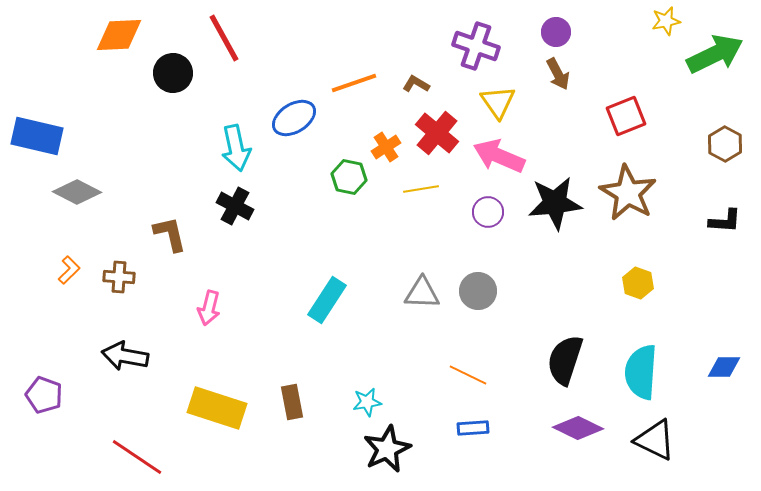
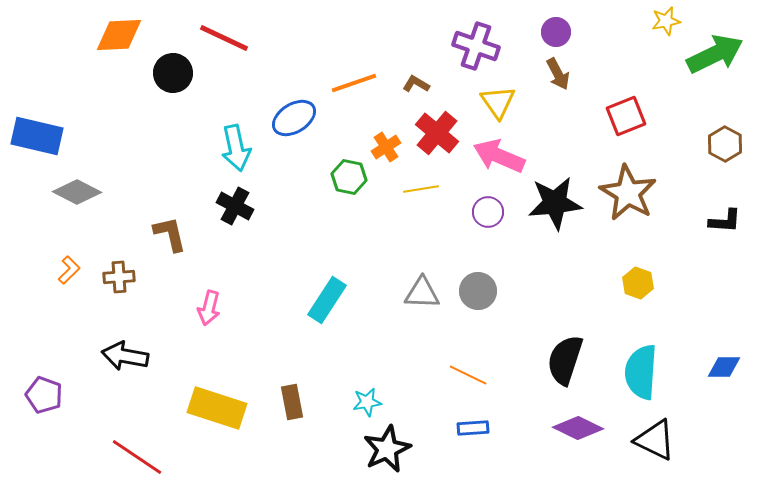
red line at (224, 38): rotated 36 degrees counterclockwise
brown cross at (119, 277): rotated 8 degrees counterclockwise
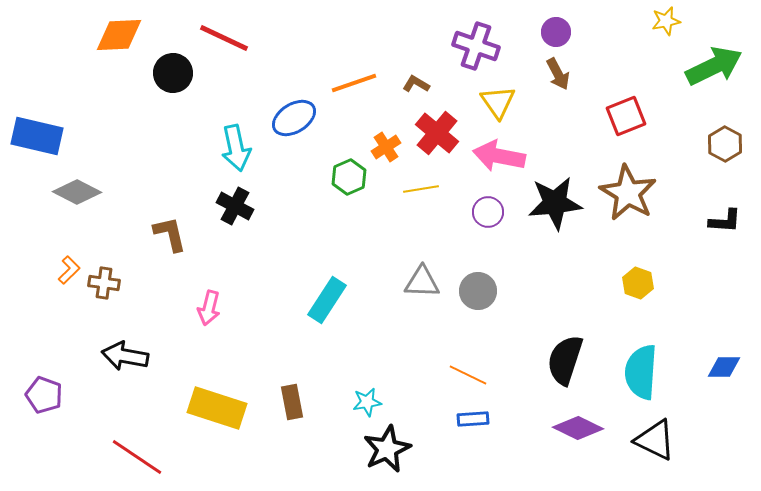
green arrow at (715, 54): moved 1 px left, 12 px down
pink arrow at (499, 156): rotated 12 degrees counterclockwise
green hexagon at (349, 177): rotated 24 degrees clockwise
brown cross at (119, 277): moved 15 px left, 6 px down; rotated 12 degrees clockwise
gray triangle at (422, 293): moved 11 px up
blue rectangle at (473, 428): moved 9 px up
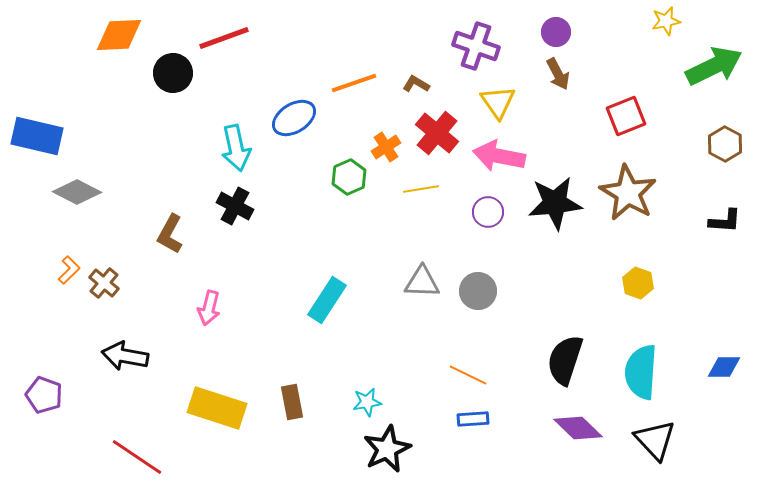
red line at (224, 38): rotated 45 degrees counterclockwise
brown L-shape at (170, 234): rotated 138 degrees counterclockwise
brown cross at (104, 283): rotated 32 degrees clockwise
purple diamond at (578, 428): rotated 18 degrees clockwise
black triangle at (655, 440): rotated 21 degrees clockwise
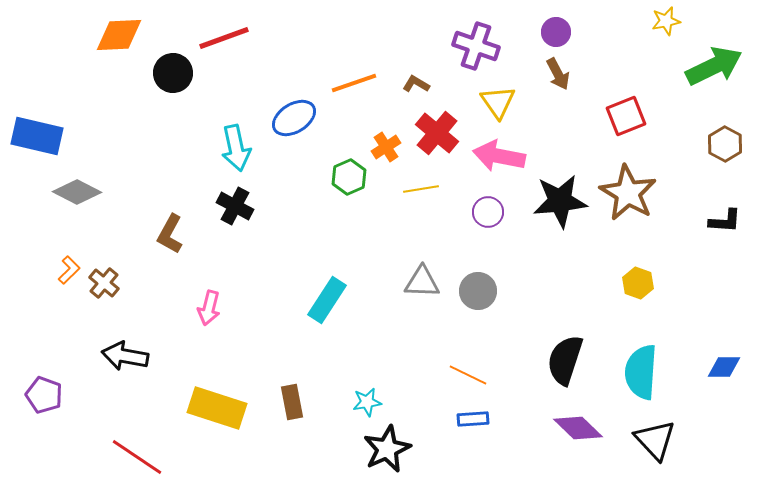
black star at (555, 203): moved 5 px right, 2 px up
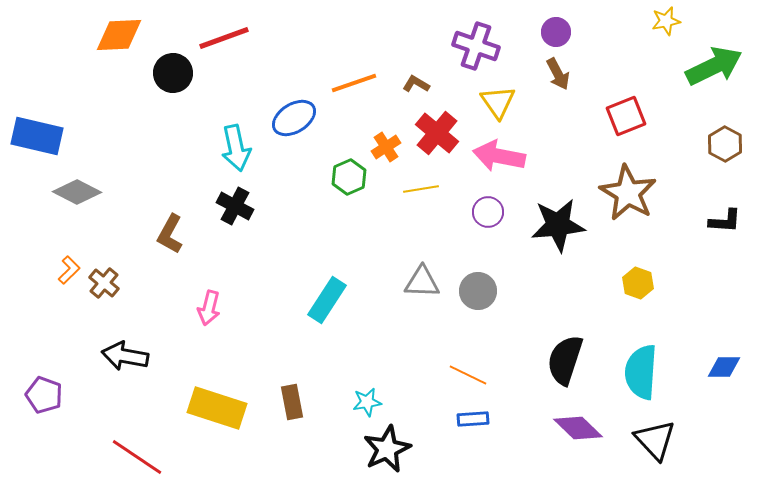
black star at (560, 201): moved 2 px left, 24 px down
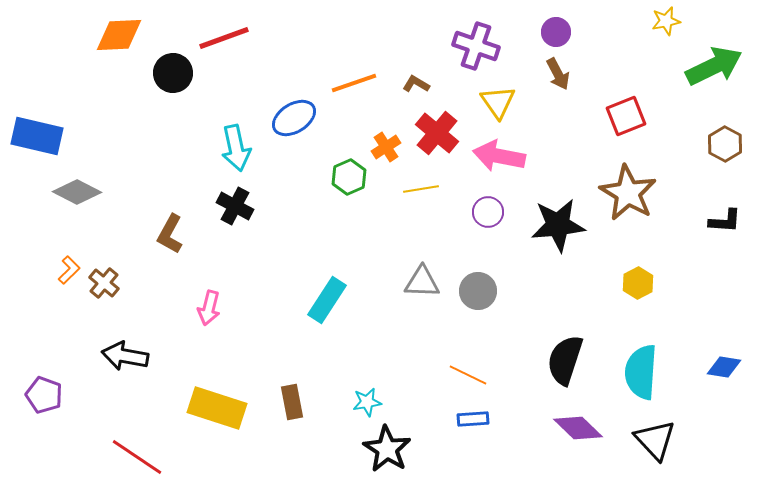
yellow hexagon at (638, 283): rotated 12 degrees clockwise
blue diamond at (724, 367): rotated 8 degrees clockwise
black star at (387, 449): rotated 15 degrees counterclockwise
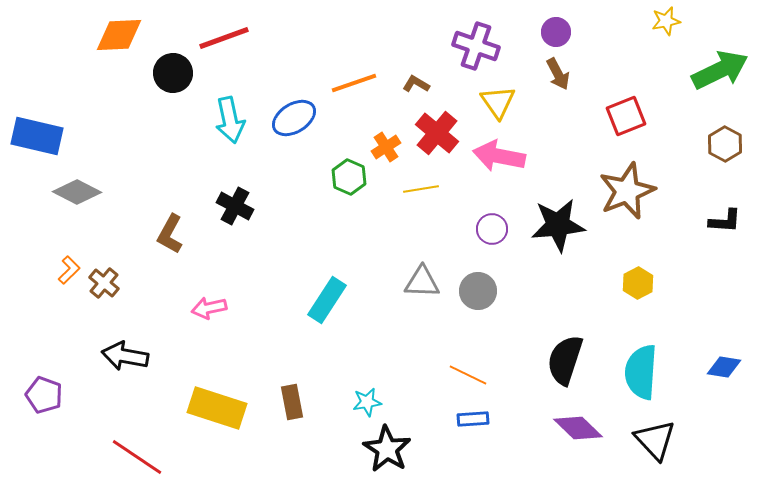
green arrow at (714, 66): moved 6 px right, 4 px down
cyan arrow at (236, 148): moved 6 px left, 28 px up
green hexagon at (349, 177): rotated 12 degrees counterclockwise
brown star at (628, 193): moved 1 px left, 2 px up; rotated 20 degrees clockwise
purple circle at (488, 212): moved 4 px right, 17 px down
pink arrow at (209, 308): rotated 64 degrees clockwise
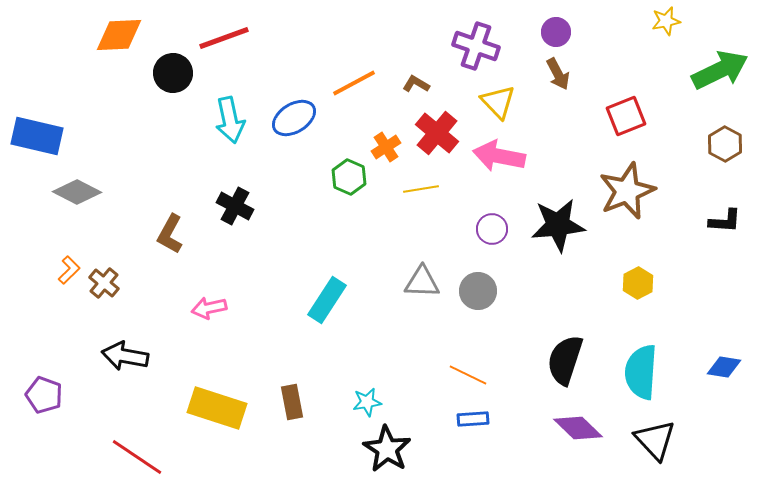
orange line at (354, 83): rotated 9 degrees counterclockwise
yellow triangle at (498, 102): rotated 9 degrees counterclockwise
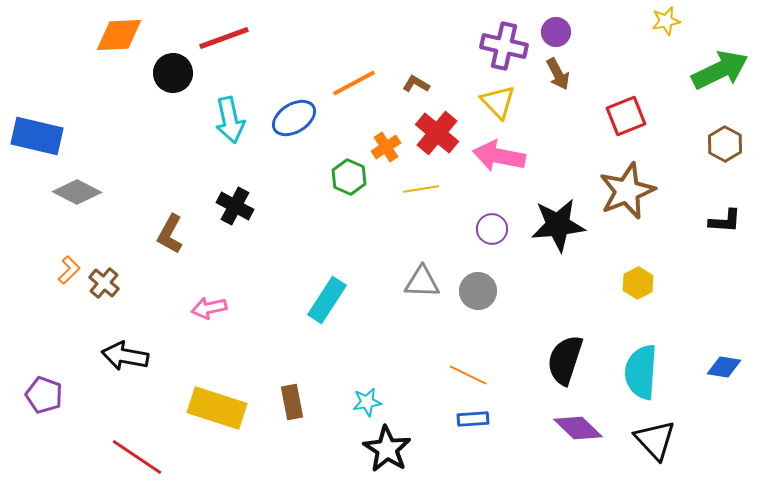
purple cross at (476, 46): moved 28 px right; rotated 6 degrees counterclockwise
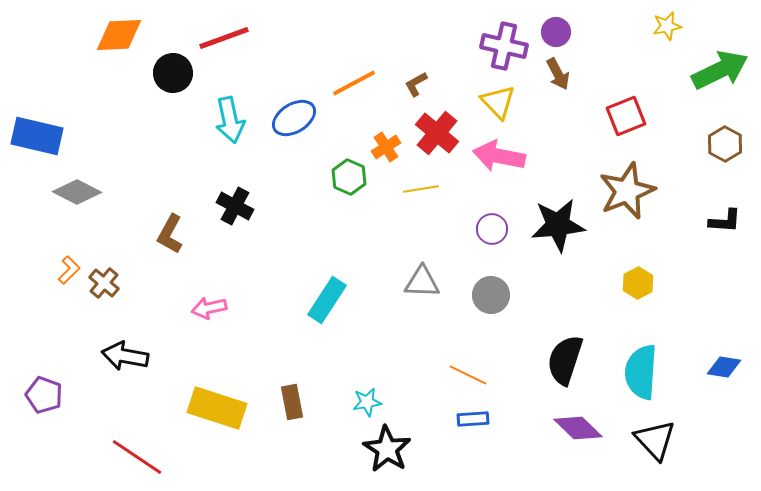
yellow star at (666, 21): moved 1 px right, 5 px down
brown L-shape at (416, 84): rotated 60 degrees counterclockwise
gray circle at (478, 291): moved 13 px right, 4 px down
